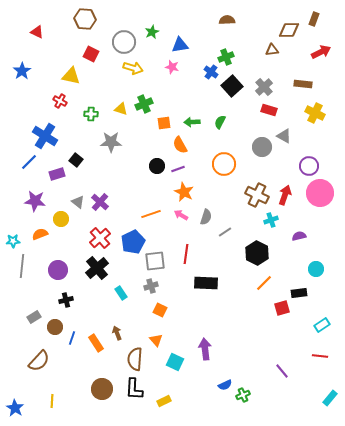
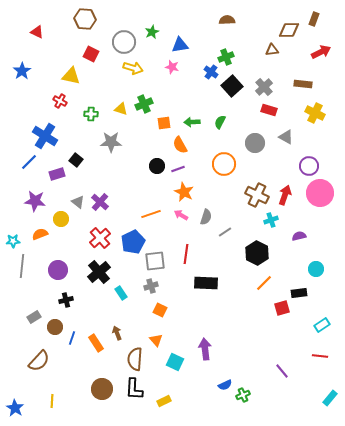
gray triangle at (284, 136): moved 2 px right, 1 px down
gray circle at (262, 147): moved 7 px left, 4 px up
black cross at (97, 268): moved 2 px right, 4 px down
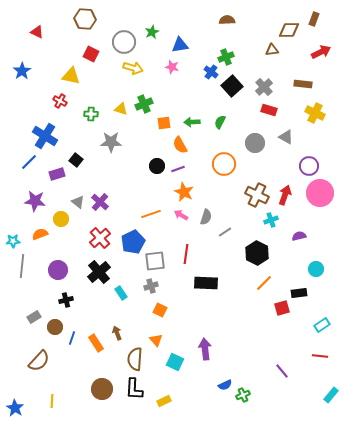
cyan rectangle at (330, 398): moved 1 px right, 3 px up
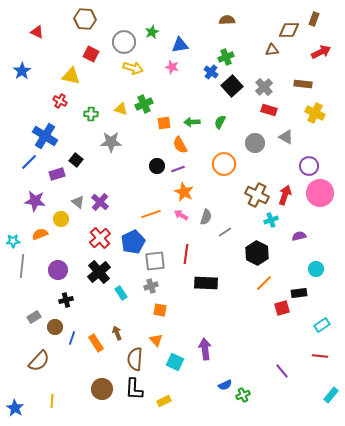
orange square at (160, 310): rotated 16 degrees counterclockwise
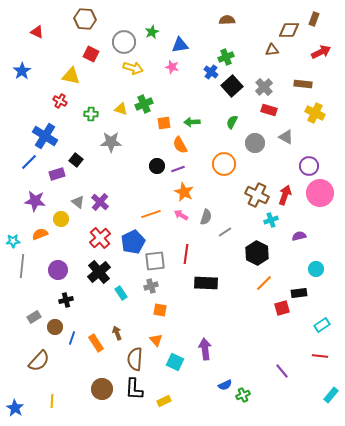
green semicircle at (220, 122): moved 12 px right
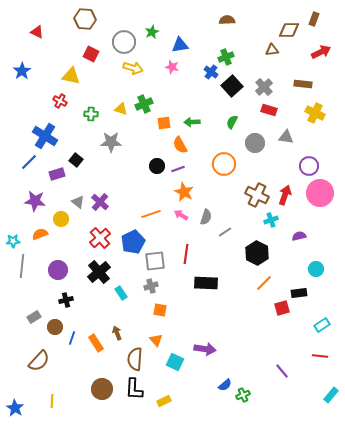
gray triangle at (286, 137): rotated 21 degrees counterclockwise
purple arrow at (205, 349): rotated 105 degrees clockwise
blue semicircle at (225, 385): rotated 16 degrees counterclockwise
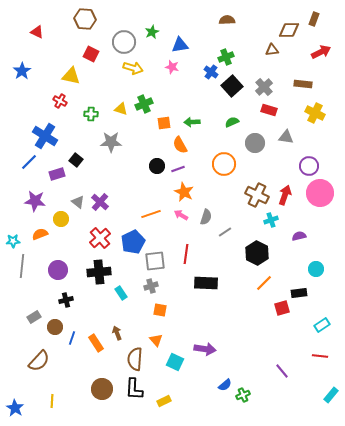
green semicircle at (232, 122): rotated 40 degrees clockwise
black cross at (99, 272): rotated 35 degrees clockwise
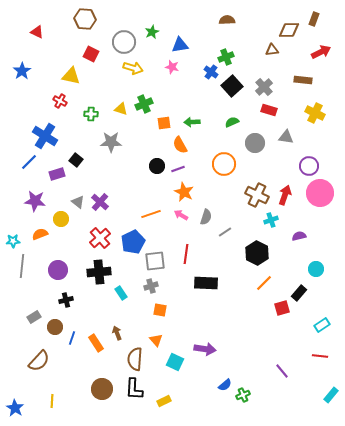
brown rectangle at (303, 84): moved 4 px up
black rectangle at (299, 293): rotated 42 degrees counterclockwise
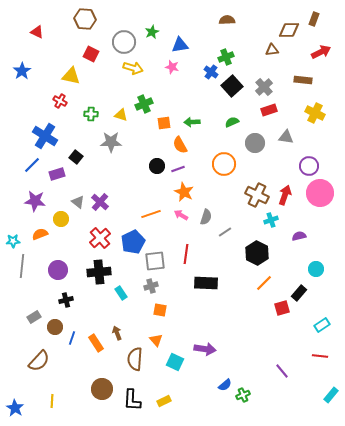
yellow triangle at (121, 109): moved 6 px down
red rectangle at (269, 110): rotated 35 degrees counterclockwise
black square at (76, 160): moved 3 px up
blue line at (29, 162): moved 3 px right, 3 px down
black L-shape at (134, 389): moved 2 px left, 11 px down
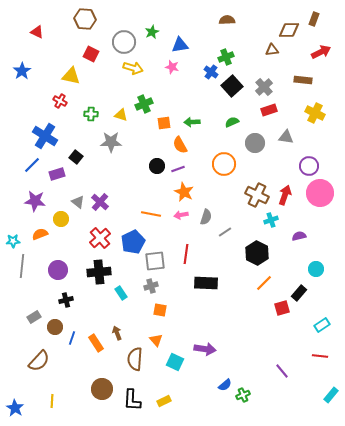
orange line at (151, 214): rotated 30 degrees clockwise
pink arrow at (181, 215): rotated 40 degrees counterclockwise
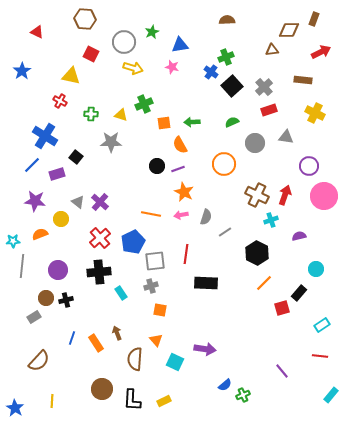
pink circle at (320, 193): moved 4 px right, 3 px down
brown circle at (55, 327): moved 9 px left, 29 px up
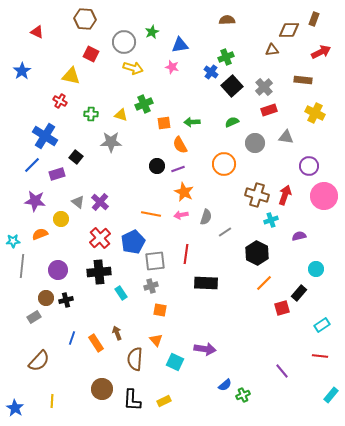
brown cross at (257, 195): rotated 10 degrees counterclockwise
